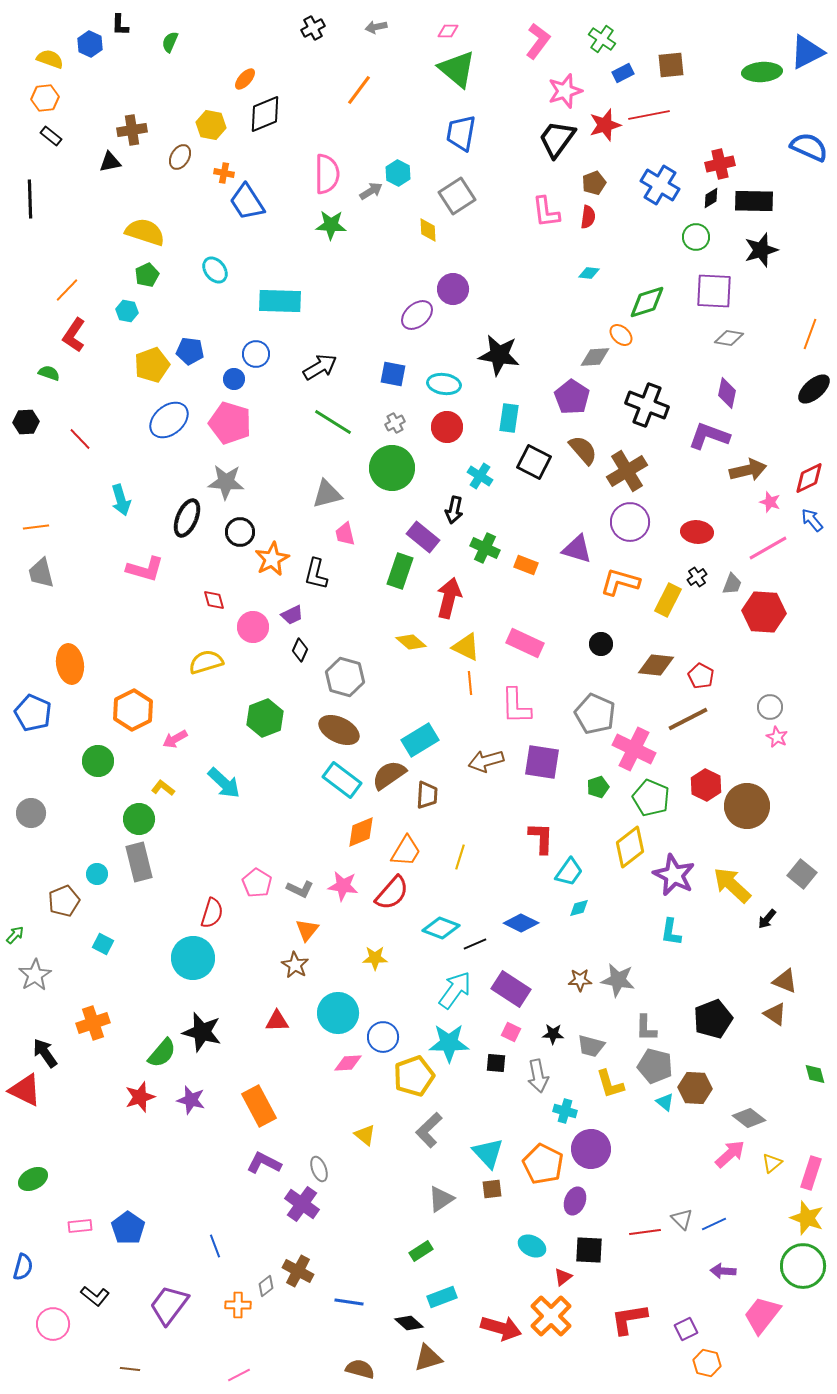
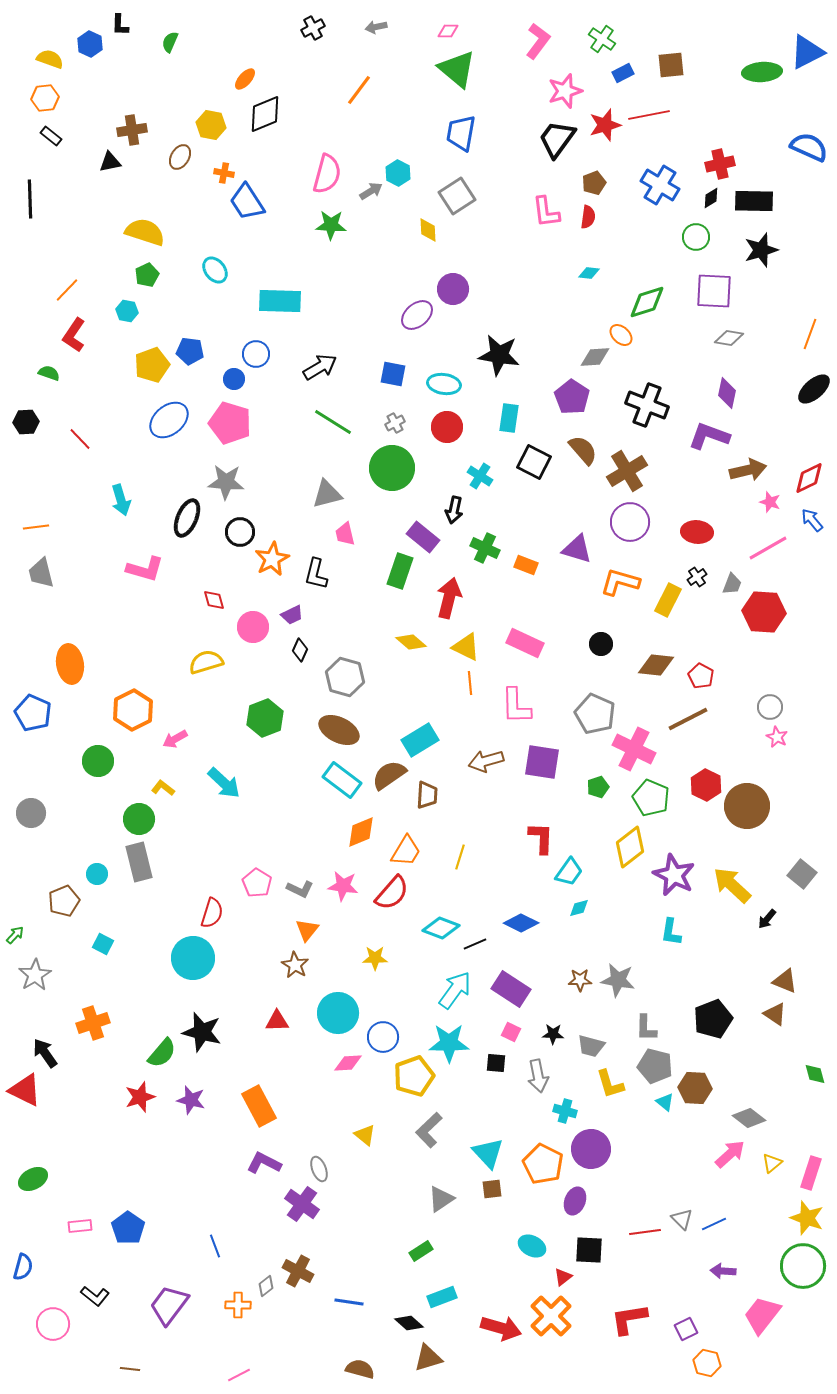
pink semicircle at (327, 174): rotated 15 degrees clockwise
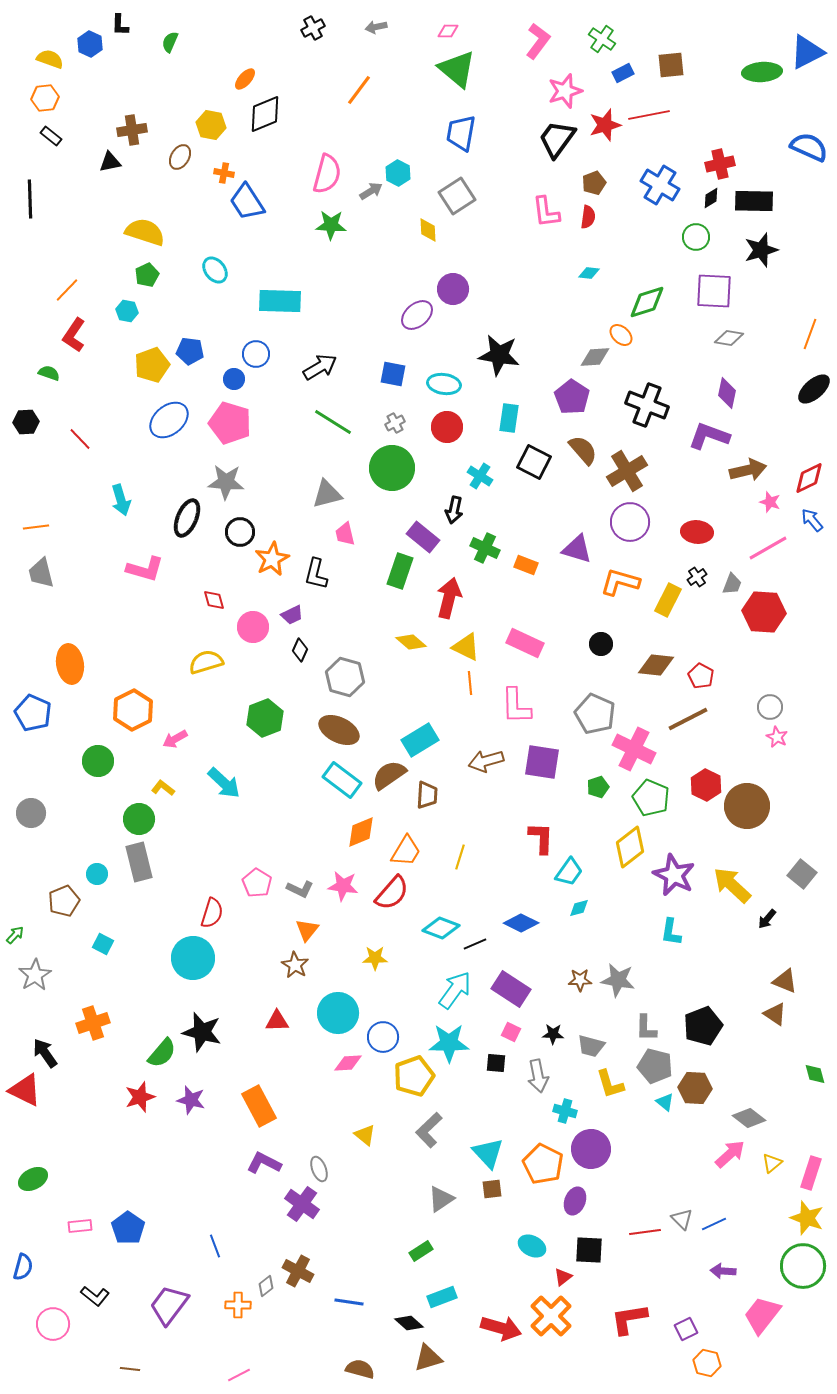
black pentagon at (713, 1019): moved 10 px left, 7 px down
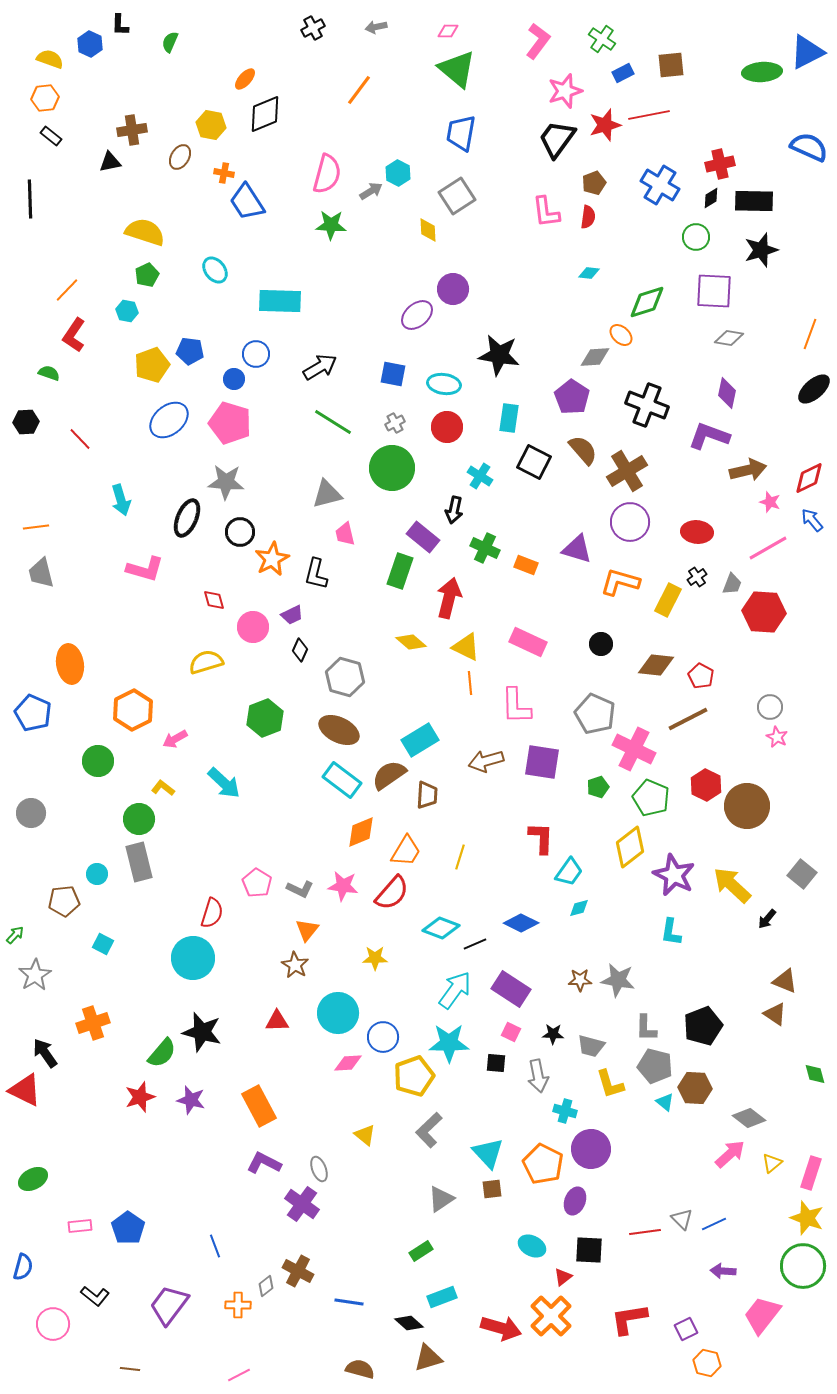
pink rectangle at (525, 643): moved 3 px right, 1 px up
brown pentagon at (64, 901): rotated 16 degrees clockwise
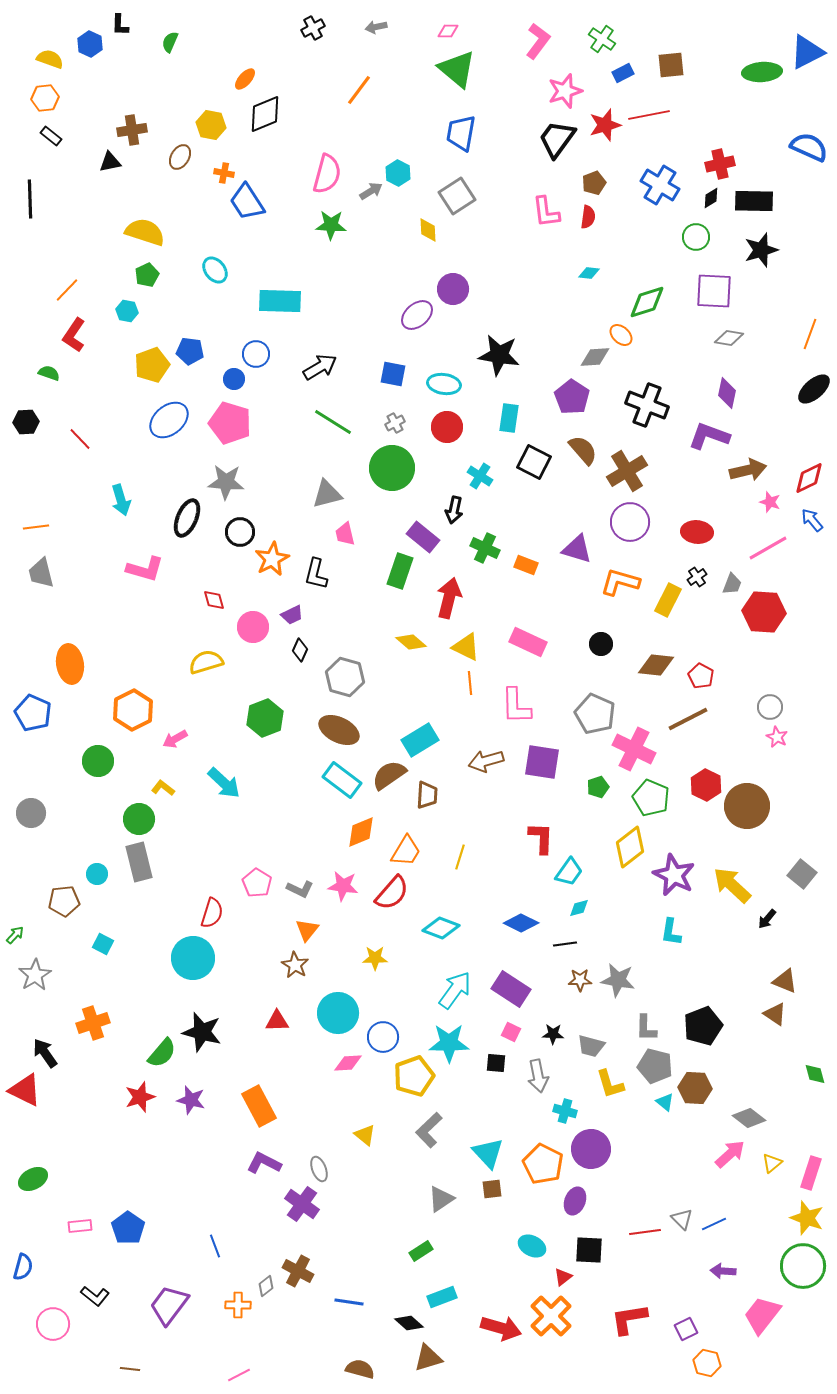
black line at (475, 944): moved 90 px right; rotated 15 degrees clockwise
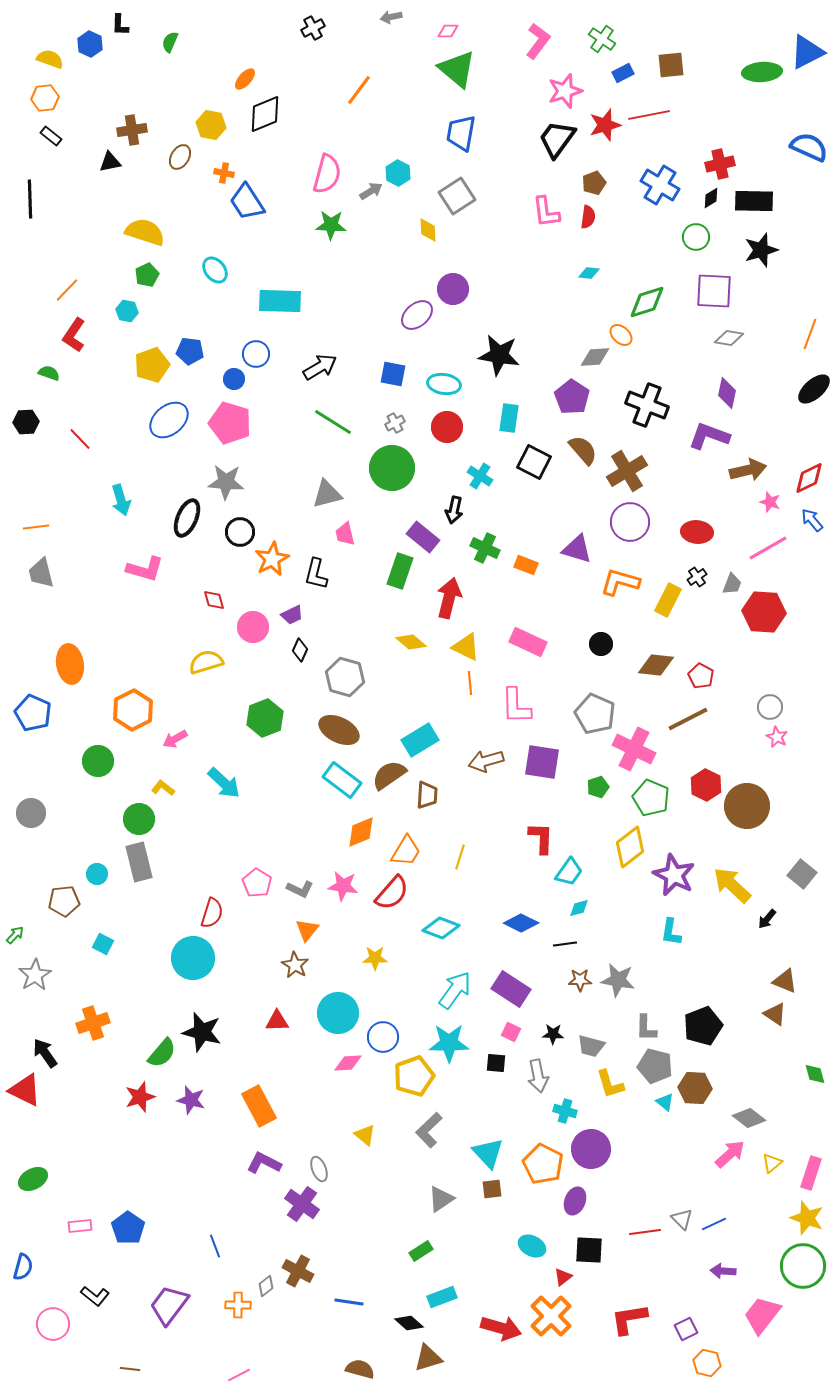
gray arrow at (376, 27): moved 15 px right, 10 px up
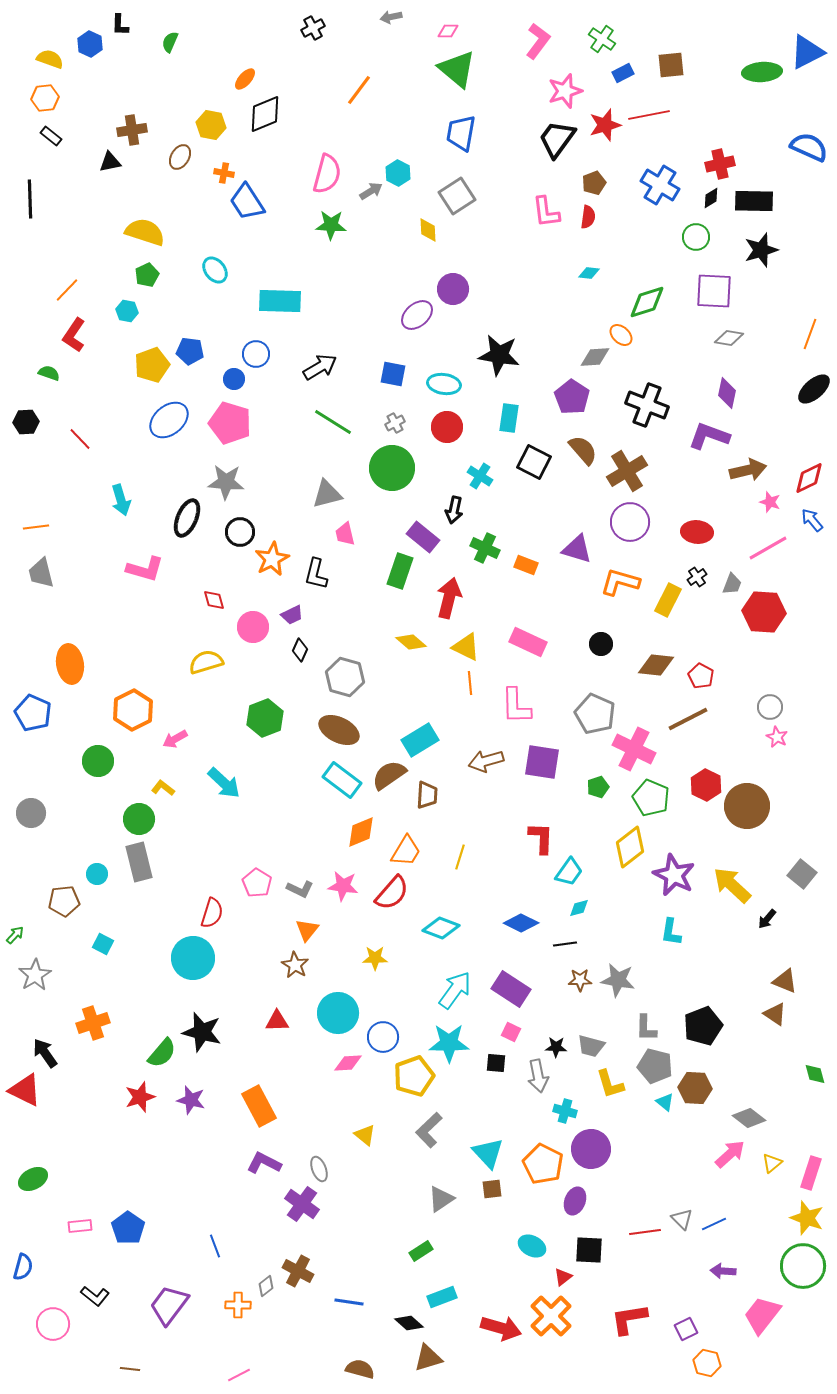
black star at (553, 1034): moved 3 px right, 13 px down
